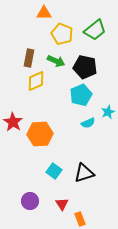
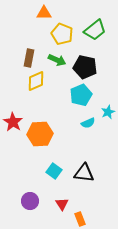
green arrow: moved 1 px right, 1 px up
black triangle: rotated 25 degrees clockwise
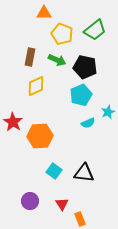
brown rectangle: moved 1 px right, 1 px up
yellow diamond: moved 5 px down
orange hexagon: moved 2 px down
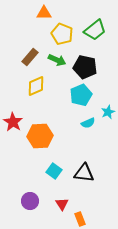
brown rectangle: rotated 30 degrees clockwise
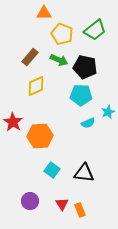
green arrow: moved 2 px right
cyan pentagon: rotated 25 degrees clockwise
cyan square: moved 2 px left, 1 px up
orange rectangle: moved 9 px up
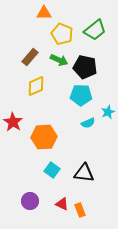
orange hexagon: moved 4 px right, 1 px down
red triangle: rotated 32 degrees counterclockwise
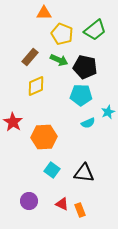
purple circle: moved 1 px left
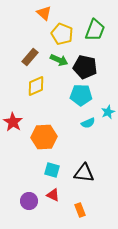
orange triangle: rotated 42 degrees clockwise
green trapezoid: rotated 30 degrees counterclockwise
cyan square: rotated 21 degrees counterclockwise
red triangle: moved 9 px left, 9 px up
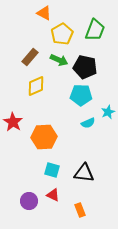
orange triangle: rotated 14 degrees counterclockwise
yellow pentagon: rotated 20 degrees clockwise
